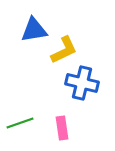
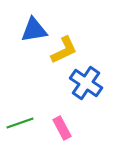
blue cross: moved 4 px right; rotated 20 degrees clockwise
pink rectangle: rotated 20 degrees counterclockwise
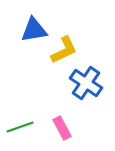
green line: moved 4 px down
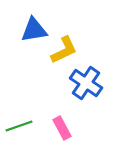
green line: moved 1 px left, 1 px up
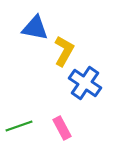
blue triangle: moved 1 px right, 2 px up; rotated 20 degrees clockwise
yellow L-shape: moved 1 px down; rotated 36 degrees counterclockwise
blue cross: moved 1 px left
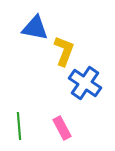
yellow L-shape: rotated 8 degrees counterclockwise
green line: rotated 76 degrees counterclockwise
